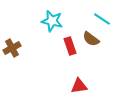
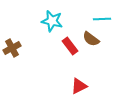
cyan line: rotated 36 degrees counterclockwise
red rectangle: rotated 18 degrees counterclockwise
red triangle: rotated 18 degrees counterclockwise
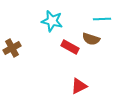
brown semicircle: rotated 18 degrees counterclockwise
red rectangle: moved 1 px down; rotated 24 degrees counterclockwise
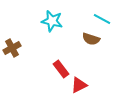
cyan line: rotated 30 degrees clockwise
red rectangle: moved 9 px left, 22 px down; rotated 24 degrees clockwise
red triangle: moved 1 px up
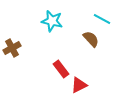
brown semicircle: rotated 150 degrees counterclockwise
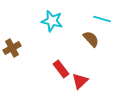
cyan line: rotated 12 degrees counterclockwise
red triangle: moved 1 px right, 4 px up; rotated 18 degrees counterclockwise
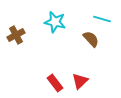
cyan star: moved 3 px right, 1 px down
brown cross: moved 4 px right, 13 px up
red rectangle: moved 6 px left, 14 px down
